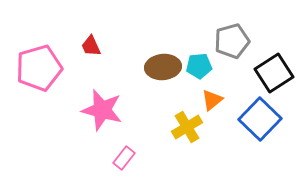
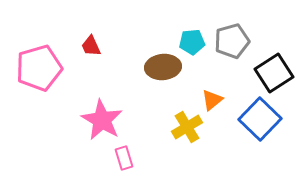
cyan pentagon: moved 7 px left, 24 px up
pink star: moved 10 px down; rotated 15 degrees clockwise
pink rectangle: rotated 55 degrees counterclockwise
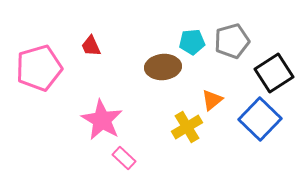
pink rectangle: rotated 30 degrees counterclockwise
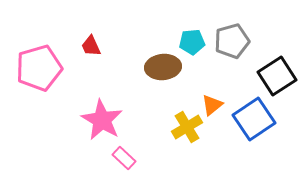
black square: moved 3 px right, 3 px down
orange triangle: moved 5 px down
blue square: moved 6 px left; rotated 12 degrees clockwise
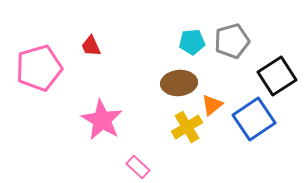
brown ellipse: moved 16 px right, 16 px down
pink rectangle: moved 14 px right, 9 px down
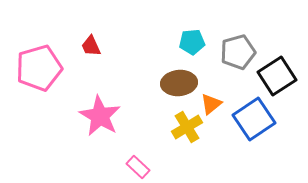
gray pentagon: moved 6 px right, 11 px down
orange triangle: moved 1 px left, 1 px up
pink star: moved 2 px left, 4 px up
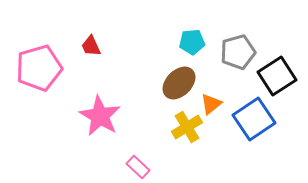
brown ellipse: rotated 40 degrees counterclockwise
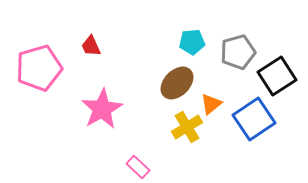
brown ellipse: moved 2 px left
pink star: moved 2 px right, 7 px up; rotated 12 degrees clockwise
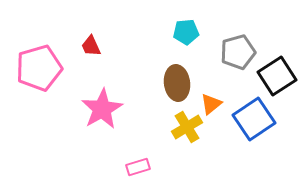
cyan pentagon: moved 6 px left, 10 px up
brown ellipse: rotated 52 degrees counterclockwise
pink rectangle: rotated 60 degrees counterclockwise
